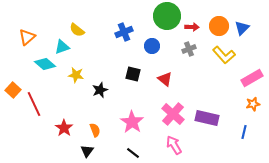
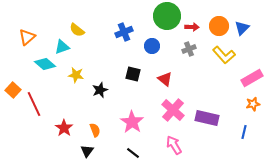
pink cross: moved 4 px up
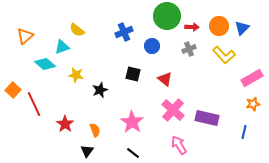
orange triangle: moved 2 px left, 1 px up
red star: moved 1 px right, 4 px up
pink arrow: moved 5 px right
